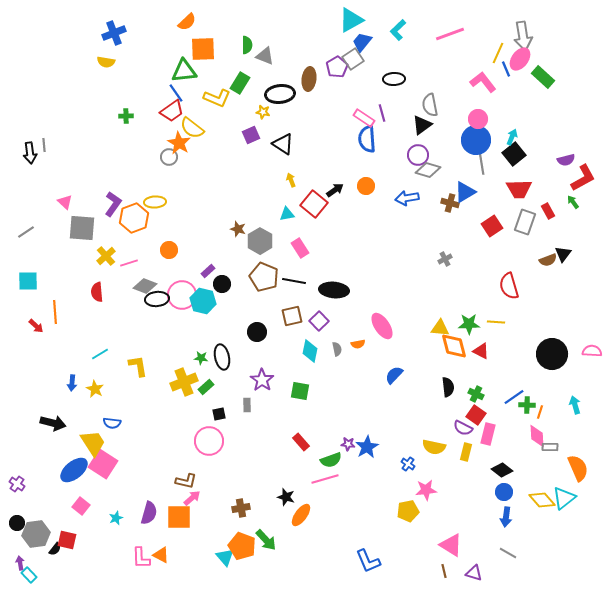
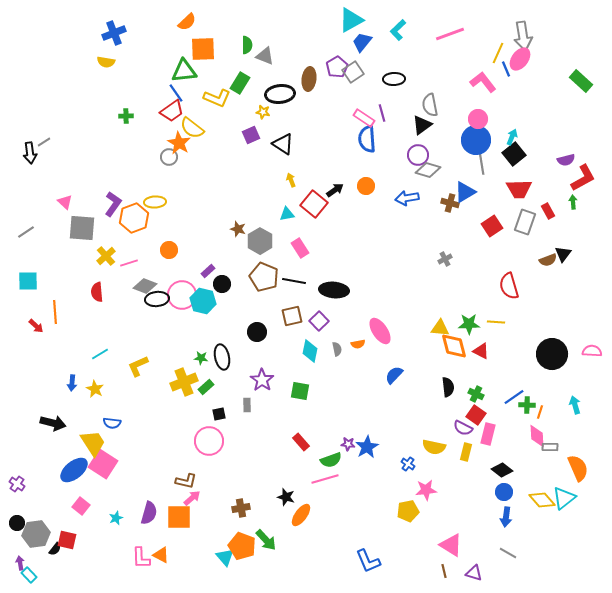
gray square at (353, 59): moved 13 px down
green rectangle at (543, 77): moved 38 px right, 4 px down
gray line at (44, 145): moved 3 px up; rotated 64 degrees clockwise
green arrow at (573, 202): rotated 32 degrees clockwise
pink ellipse at (382, 326): moved 2 px left, 5 px down
yellow L-shape at (138, 366): rotated 105 degrees counterclockwise
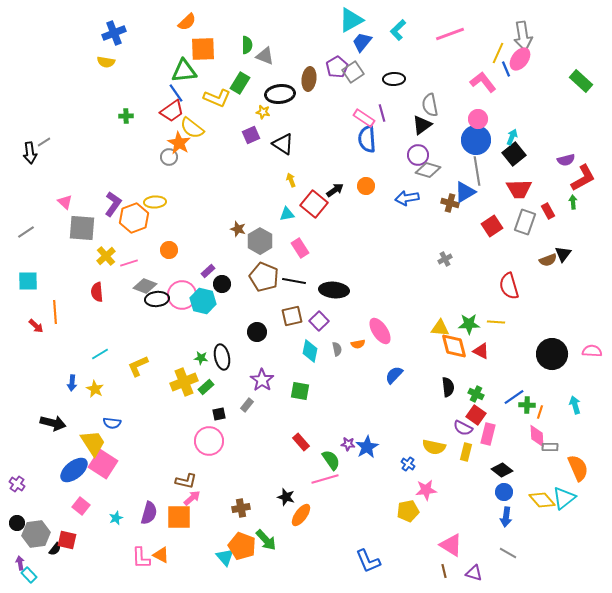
gray line at (481, 160): moved 4 px left, 11 px down
gray rectangle at (247, 405): rotated 40 degrees clockwise
green semicircle at (331, 460): rotated 105 degrees counterclockwise
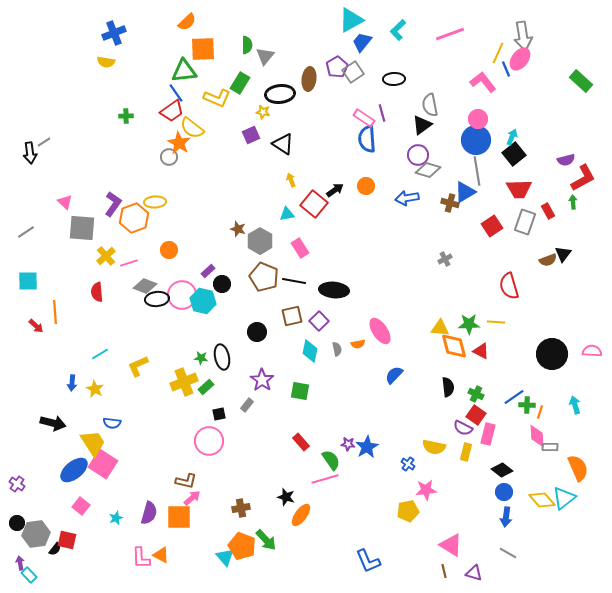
gray triangle at (265, 56): rotated 48 degrees clockwise
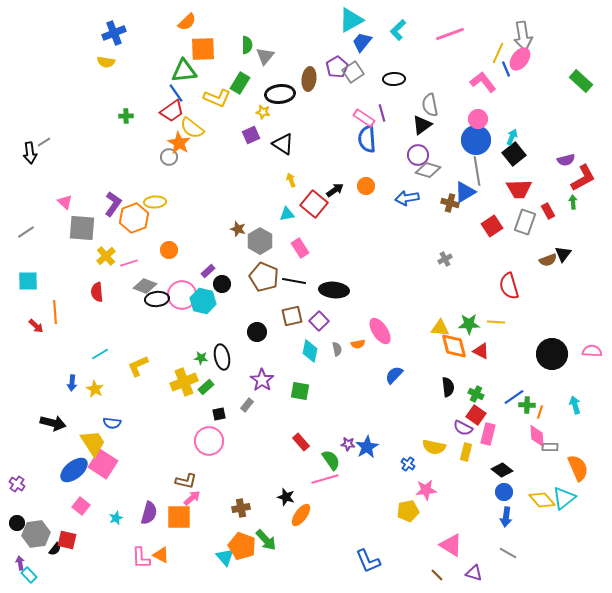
brown line at (444, 571): moved 7 px left, 4 px down; rotated 32 degrees counterclockwise
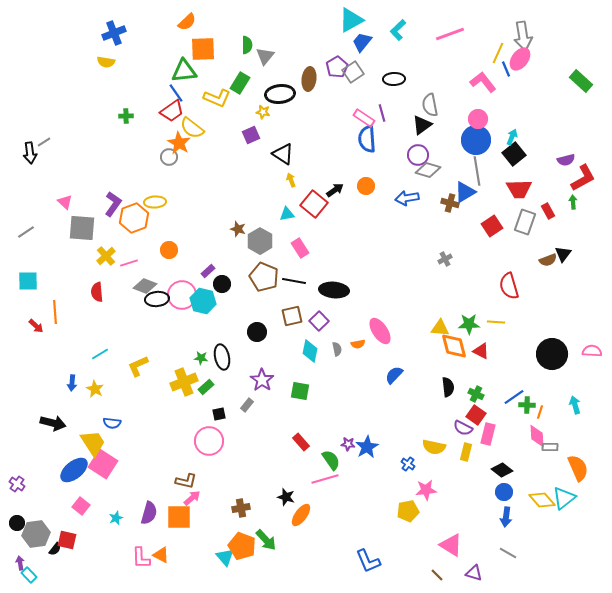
black triangle at (283, 144): moved 10 px down
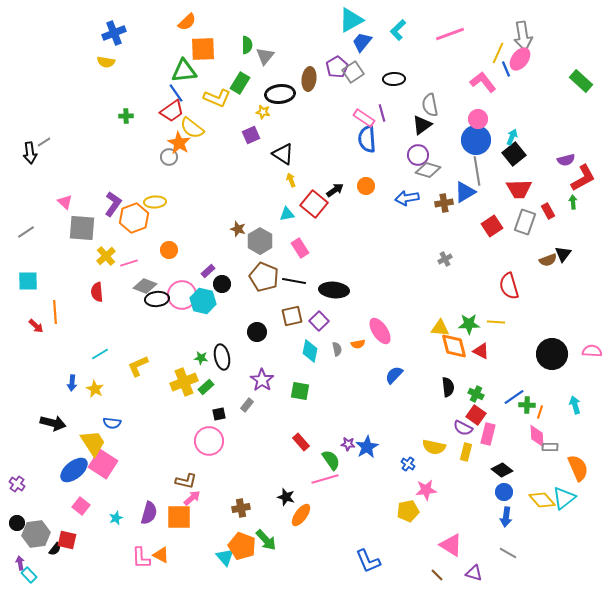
brown cross at (450, 203): moved 6 px left; rotated 24 degrees counterclockwise
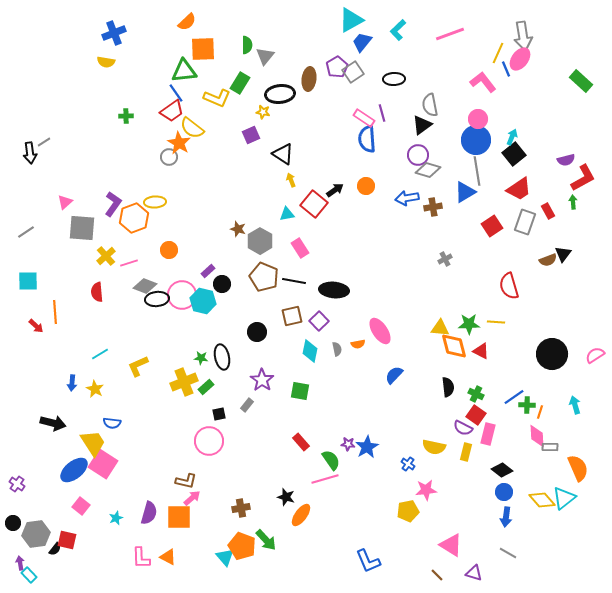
red trapezoid at (519, 189): rotated 32 degrees counterclockwise
pink triangle at (65, 202): rotated 35 degrees clockwise
brown cross at (444, 203): moved 11 px left, 4 px down
pink semicircle at (592, 351): moved 3 px right, 4 px down; rotated 36 degrees counterclockwise
black circle at (17, 523): moved 4 px left
orange triangle at (161, 555): moved 7 px right, 2 px down
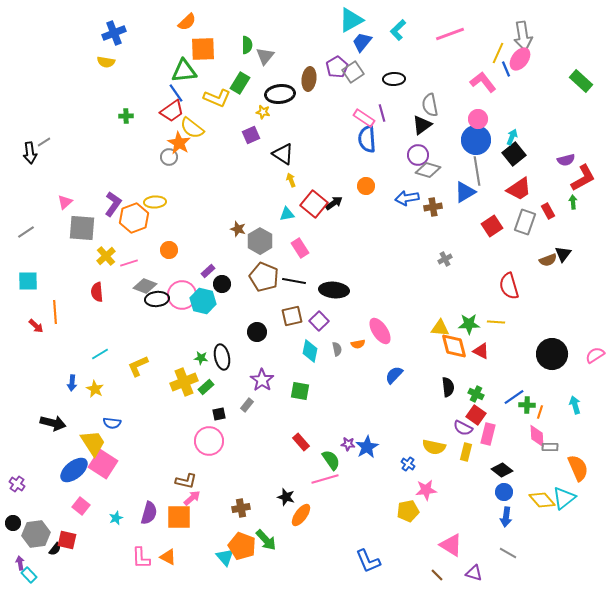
black arrow at (335, 190): moved 1 px left, 13 px down
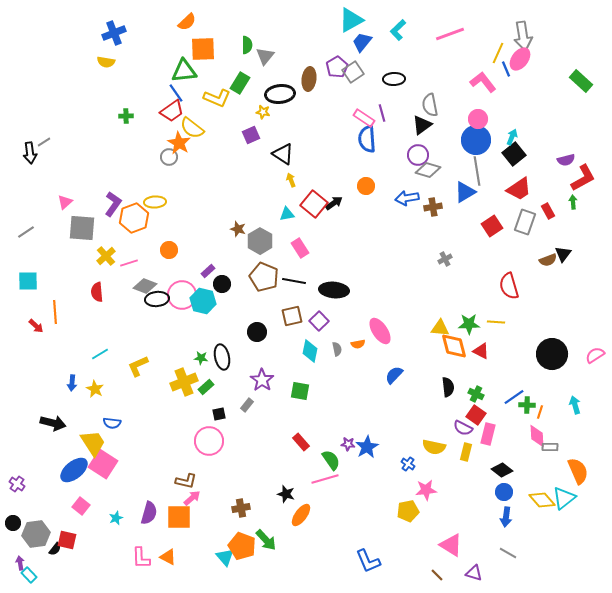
orange semicircle at (578, 468): moved 3 px down
black star at (286, 497): moved 3 px up
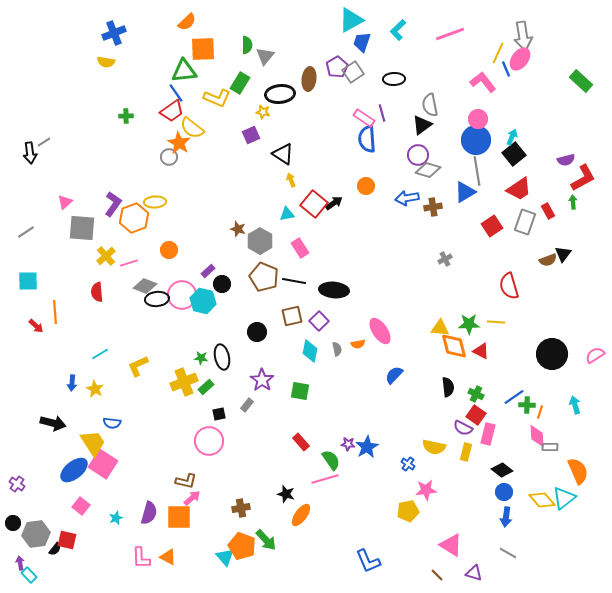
blue trapezoid at (362, 42): rotated 20 degrees counterclockwise
